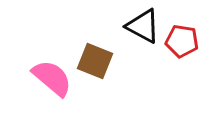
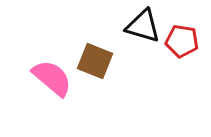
black triangle: rotated 12 degrees counterclockwise
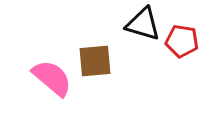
black triangle: moved 2 px up
brown square: rotated 27 degrees counterclockwise
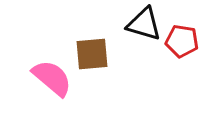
black triangle: moved 1 px right
brown square: moved 3 px left, 7 px up
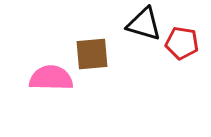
red pentagon: moved 2 px down
pink semicircle: moved 1 px left; rotated 39 degrees counterclockwise
